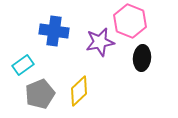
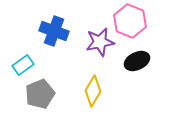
blue cross: rotated 12 degrees clockwise
black ellipse: moved 5 px left, 3 px down; rotated 60 degrees clockwise
yellow diamond: moved 14 px right; rotated 16 degrees counterclockwise
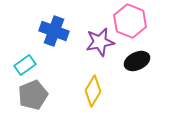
cyan rectangle: moved 2 px right
gray pentagon: moved 7 px left, 1 px down
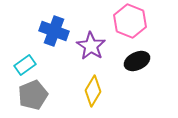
purple star: moved 9 px left, 4 px down; rotated 28 degrees counterclockwise
